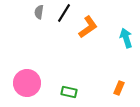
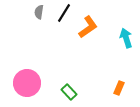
green rectangle: rotated 35 degrees clockwise
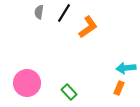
cyan arrow: moved 30 px down; rotated 78 degrees counterclockwise
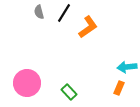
gray semicircle: rotated 24 degrees counterclockwise
cyan arrow: moved 1 px right, 1 px up
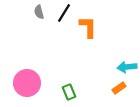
orange L-shape: rotated 55 degrees counterclockwise
orange rectangle: rotated 32 degrees clockwise
green rectangle: rotated 21 degrees clockwise
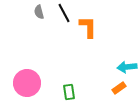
black line: rotated 60 degrees counterclockwise
green rectangle: rotated 14 degrees clockwise
